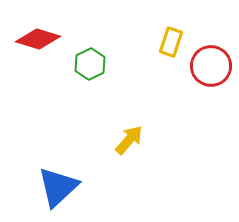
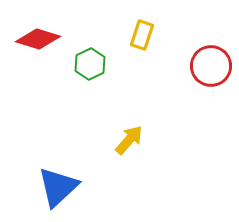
yellow rectangle: moved 29 px left, 7 px up
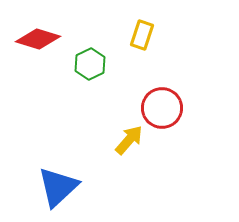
red circle: moved 49 px left, 42 px down
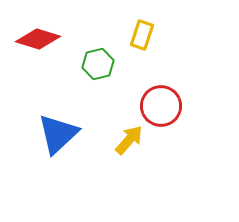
green hexagon: moved 8 px right; rotated 12 degrees clockwise
red circle: moved 1 px left, 2 px up
blue triangle: moved 53 px up
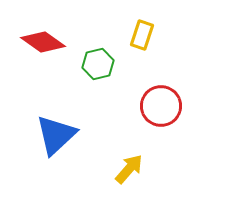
red diamond: moved 5 px right, 3 px down; rotated 18 degrees clockwise
blue triangle: moved 2 px left, 1 px down
yellow arrow: moved 29 px down
